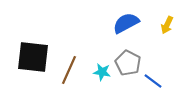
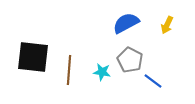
gray pentagon: moved 2 px right, 3 px up
brown line: rotated 20 degrees counterclockwise
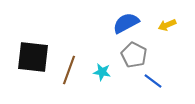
yellow arrow: rotated 42 degrees clockwise
gray pentagon: moved 4 px right, 5 px up
brown line: rotated 16 degrees clockwise
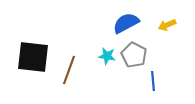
cyan star: moved 5 px right, 16 px up
blue line: rotated 48 degrees clockwise
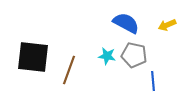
blue semicircle: rotated 56 degrees clockwise
gray pentagon: rotated 15 degrees counterclockwise
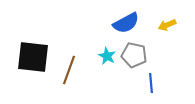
blue semicircle: rotated 124 degrees clockwise
cyan star: rotated 18 degrees clockwise
blue line: moved 2 px left, 2 px down
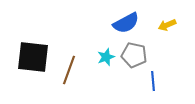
cyan star: moved 1 px left, 1 px down; rotated 24 degrees clockwise
blue line: moved 2 px right, 2 px up
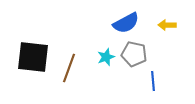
yellow arrow: rotated 24 degrees clockwise
gray pentagon: moved 1 px up
brown line: moved 2 px up
